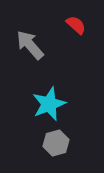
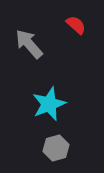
gray arrow: moved 1 px left, 1 px up
gray hexagon: moved 5 px down
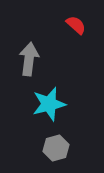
gray arrow: moved 15 px down; rotated 48 degrees clockwise
cyan star: rotated 8 degrees clockwise
